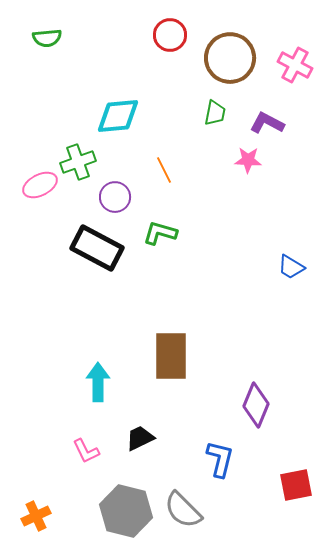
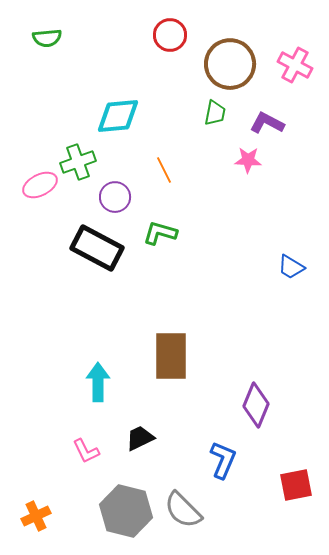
brown circle: moved 6 px down
blue L-shape: moved 3 px right, 1 px down; rotated 9 degrees clockwise
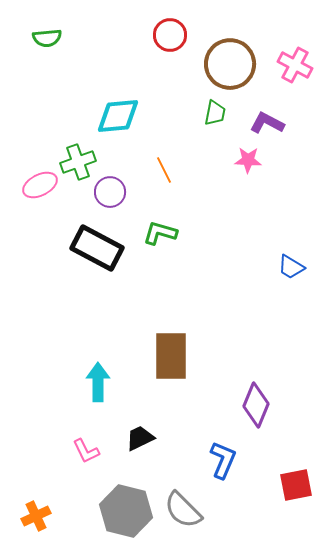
purple circle: moved 5 px left, 5 px up
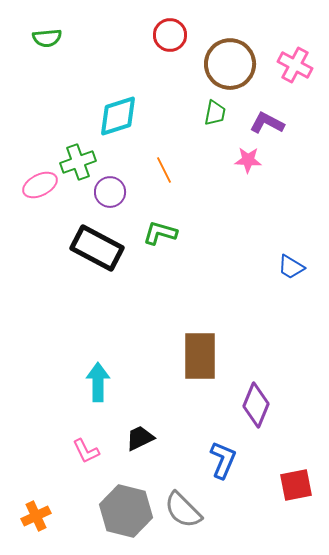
cyan diamond: rotated 12 degrees counterclockwise
brown rectangle: moved 29 px right
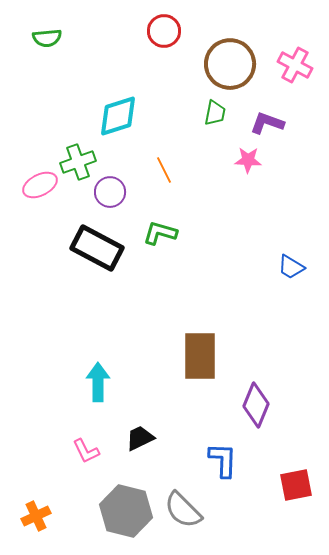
red circle: moved 6 px left, 4 px up
purple L-shape: rotated 8 degrees counterclockwise
blue L-shape: rotated 21 degrees counterclockwise
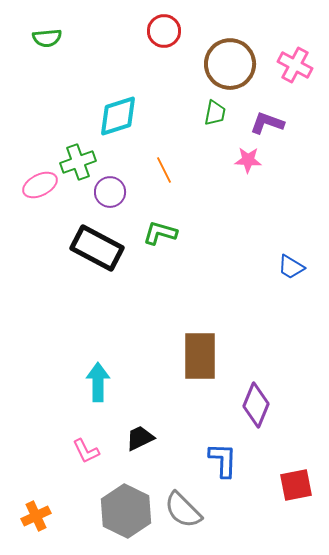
gray hexagon: rotated 12 degrees clockwise
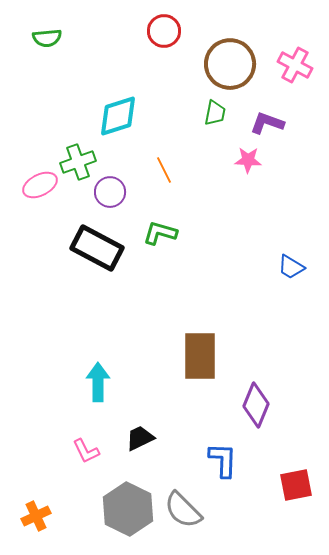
gray hexagon: moved 2 px right, 2 px up
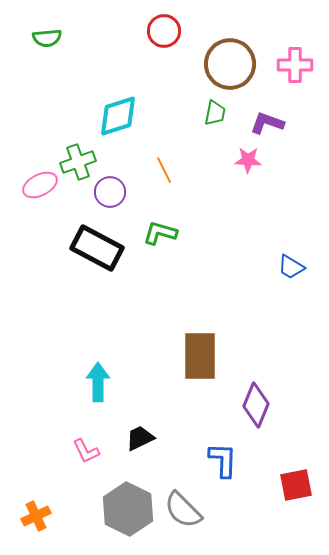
pink cross: rotated 28 degrees counterclockwise
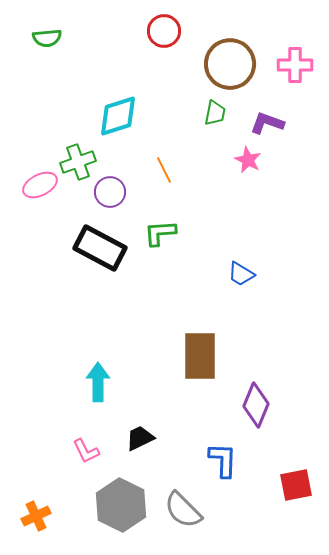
pink star: rotated 24 degrees clockwise
green L-shape: rotated 20 degrees counterclockwise
black rectangle: moved 3 px right
blue trapezoid: moved 50 px left, 7 px down
gray hexagon: moved 7 px left, 4 px up
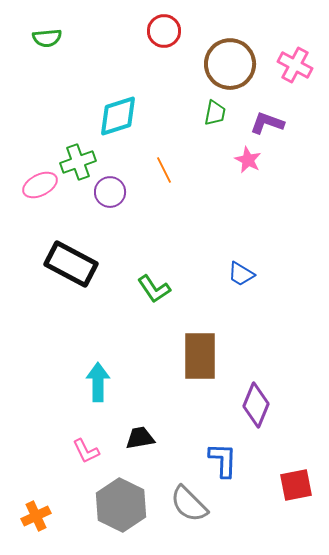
pink cross: rotated 28 degrees clockwise
green L-shape: moved 6 px left, 56 px down; rotated 120 degrees counterclockwise
black rectangle: moved 29 px left, 16 px down
black trapezoid: rotated 16 degrees clockwise
gray semicircle: moved 6 px right, 6 px up
